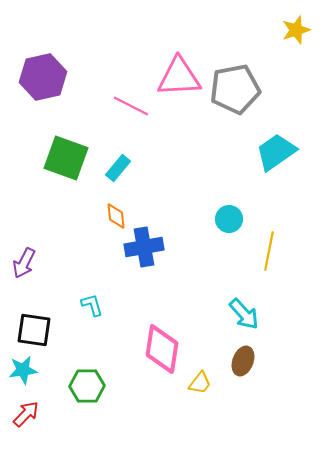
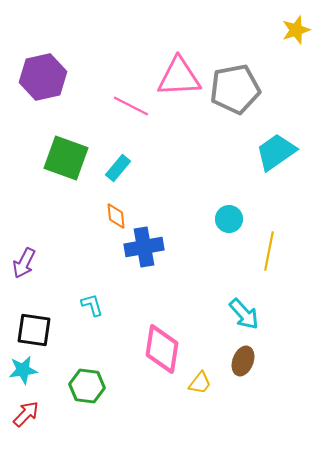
green hexagon: rotated 8 degrees clockwise
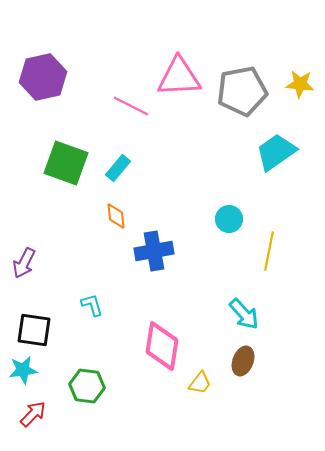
yellow star: moved 4 px right, 54 px down; rotated 24 degrees clockwise
gray pentagon: moved 7 px right, 2 px down
green square: moved 5 px down
blue cross: moved 10 px right, 4 px down
pink diamond: moved 3 px up
red arrow: moved 7 px right
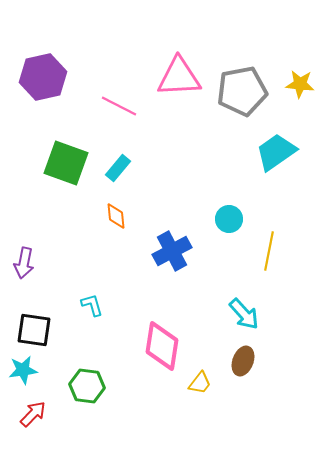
pink line: moved 12 px left
blue cross: moved 18 px right; rotated 18 degrees counterclockwise
purple arrow: rotated 16 degrees counterclockwise
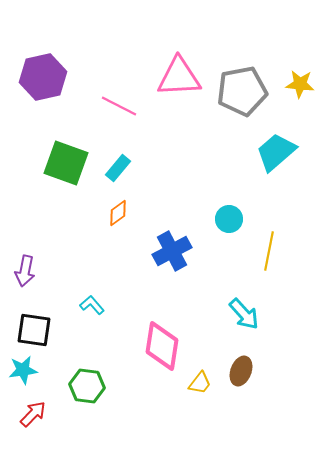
cyan trapezoid: rotated 6 degrees counterclockwise
orange diamond: moved 2 px right, 3 px up; rotated 60 degrees clockwise
purple arrow: moved 1 px right, 8 px down
cyan L-shape: rotated 25 degrees counterclockwise
brown ellipse: moved 2 px left, 10 px down
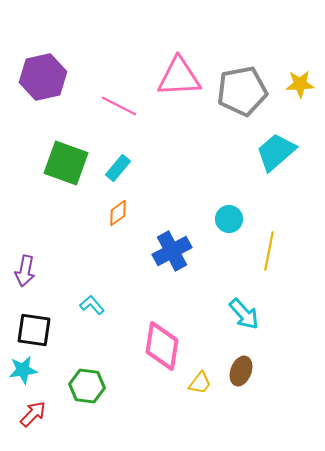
yellow star: rotated 8 degrees counterclockwise
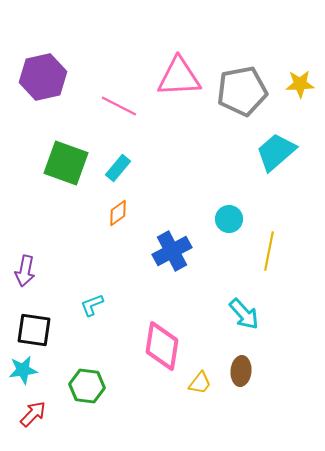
cyan L-shape: rotated 70 degrees counterclockwise
brown ellipse: rotated 16 degrees counterclockwise
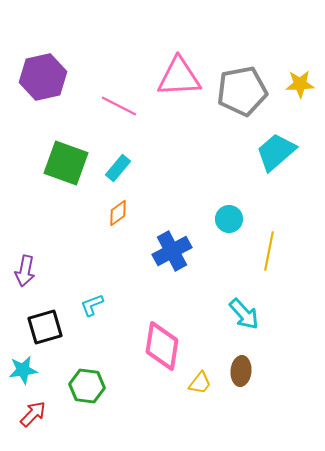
black square: moved 11 px right, 3 px up; rotated 24 degrees counterclockwise
